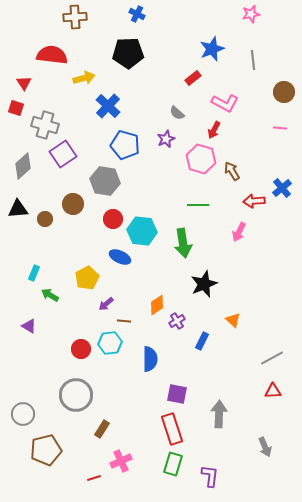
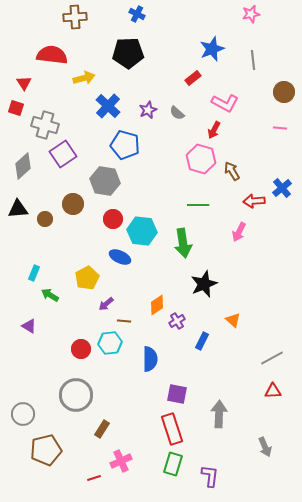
purple star at (166, 139): moved 18 px left, 29 px up
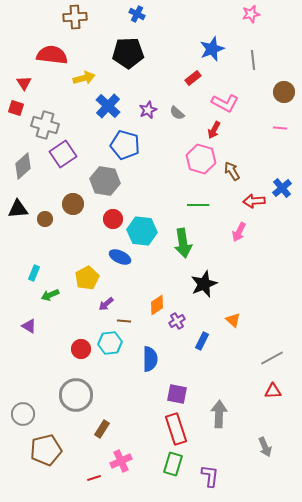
green arrow at (50, 295): rotated 54 degrees counterclockwise
red rectangle at (172, 429): moved 4 px right
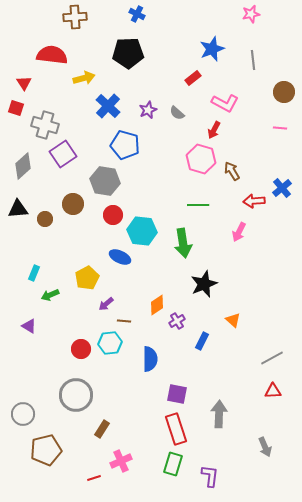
red circle at (113, 219): moved 4 px up
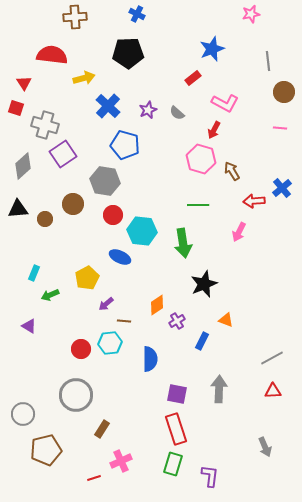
gray line at (253, 60): moved 15 px right, 1 px down
orange triangle at (233, 320): moved 7 px left; rotated 21 degrees counterclockwise
gray arrow at (219, 414): moved 25 px up
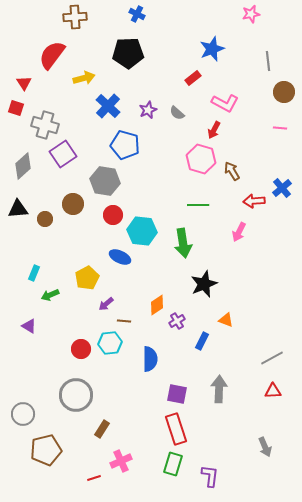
red semicircle at (52, 55): rotated 60 degrees counterclockwise
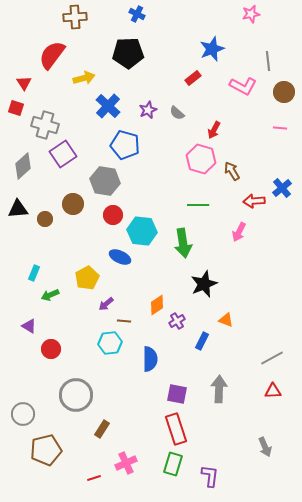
pink L-shape at (225, 103): moved 18 px right, 17 px up
red circle at (81, 349): moved 30 px left
pink cross at (121, 461): moved 5 px right, 2 px down
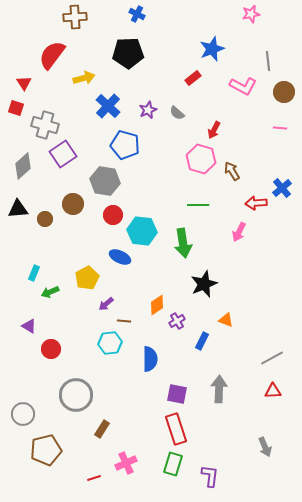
red arrow at (254, 201): moved 2 px right, 2 px down
green arrow at (50, 295): moved 3 px up
